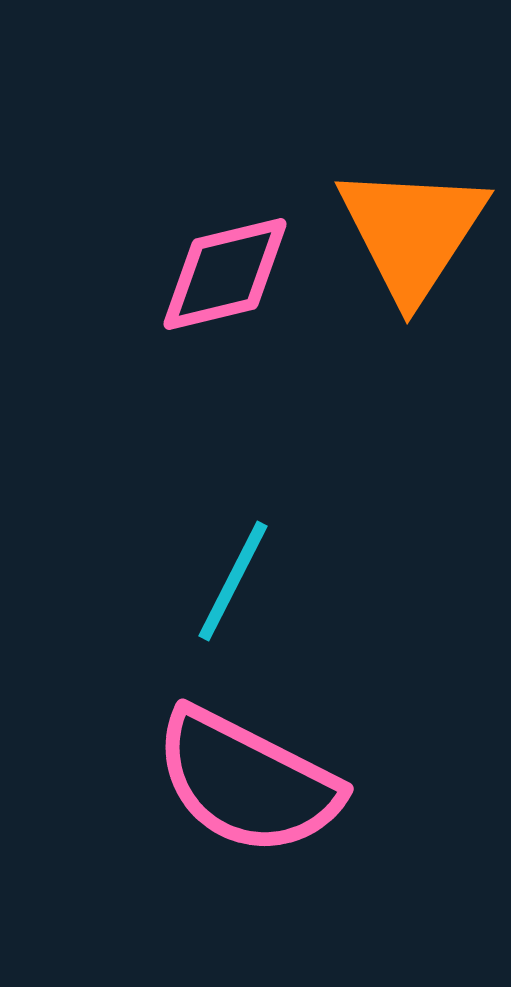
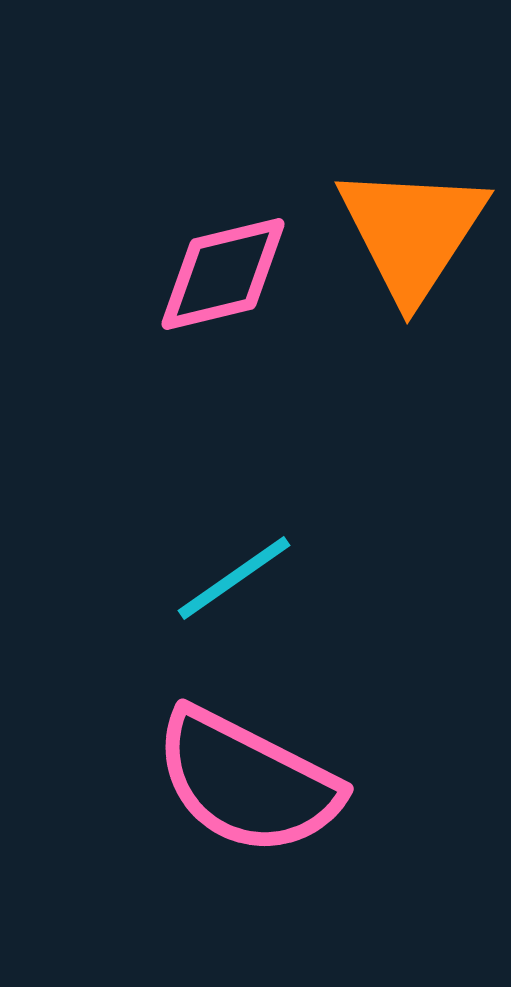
pink diamond: moved 2 px left
cyan line: moved 1 px right, 3 px up; rotated 28 degrees clockwise
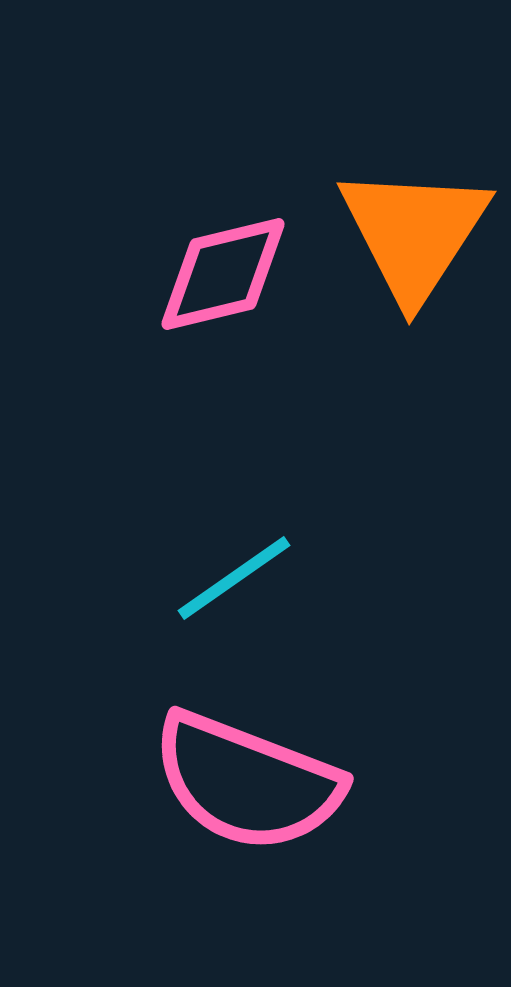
orange triangle: moved 2 px right, 1 px down
pink semicircle: rotated 6 degrees counterclockwise
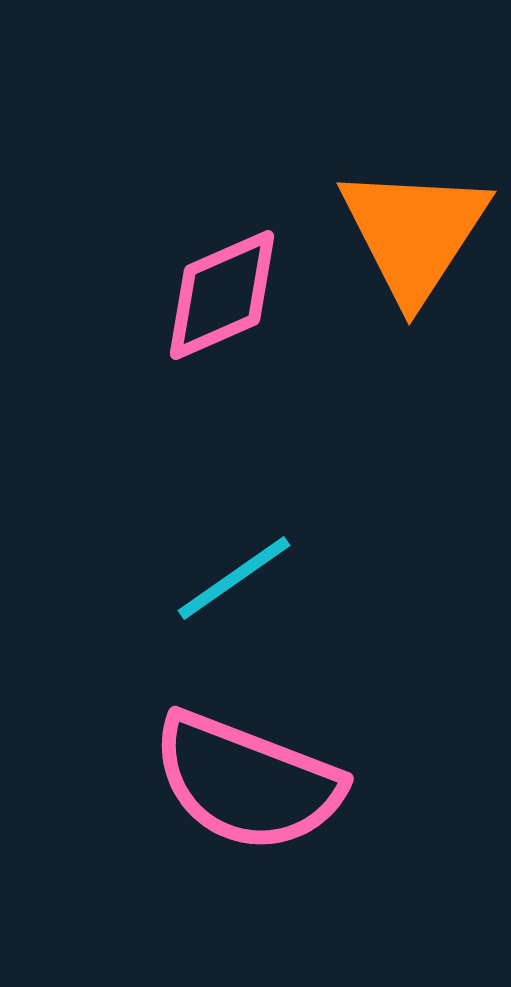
pink diamond: moved 1 px left, 21 px down; rotated 10 degrees counterclockwise
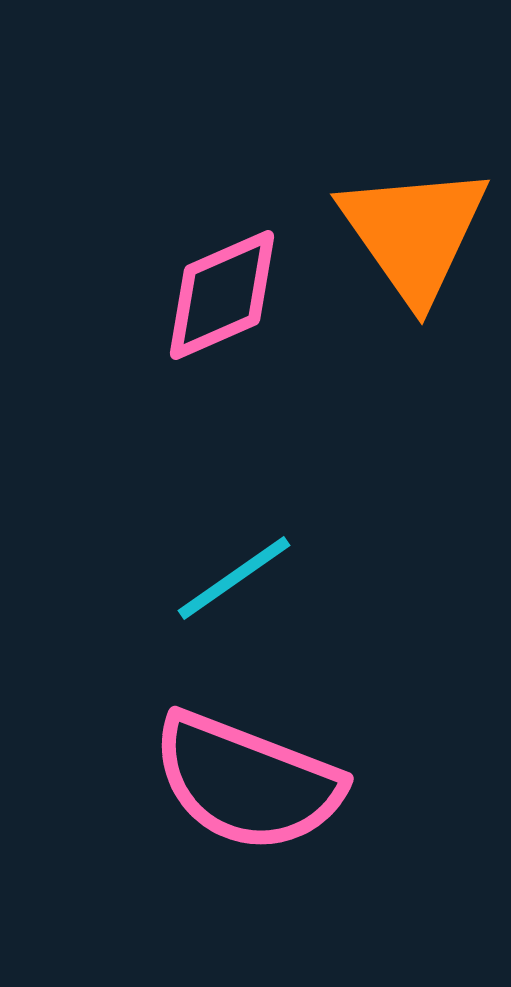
orange triangle: rotated 8 degrees counterclockwise
